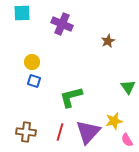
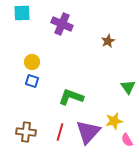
blue square: moved 2 px left
green L-shape: rotated 35 degrees clockwise
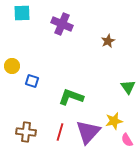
yellow circle: moved 20 px left, 4 px down
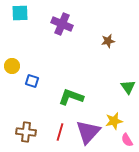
cyan square: moved 2 px left
brown star: rotated 16 degrees clockwise
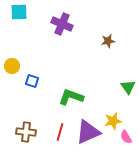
cyan square: moved 1 px left, 1 px up
yellow star: moved 1 px left
purple triangle: rotated 24 degrees clockwise
pink semicircle: moved 1 px left, 3 px up
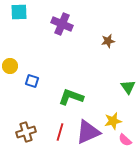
yellow circle: moved 2 px left
brown cross: rotated 24 degrees counterclockwise
pink semicircle: moved 1 px left, 3 px down; rotated 16 degrees counterclockwise
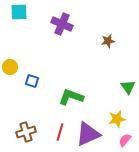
yellow circle: moved 1 px down
yellow star: moved 4 px right, 2 px up
purple triangle: moved 2 px down
pink semicircle: rotated 88 degrees clockwise
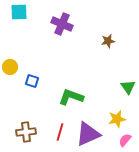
brown cross: rotated 12 degrees clockwise
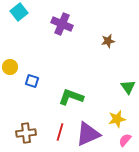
cyan square: rotated 36 degrees counterclockwise
brown cross: moved 1 px down
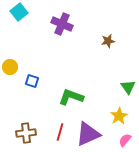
yellow star: moved 2 px right, 3 px up; rotated 18 degrees counterclockwise
